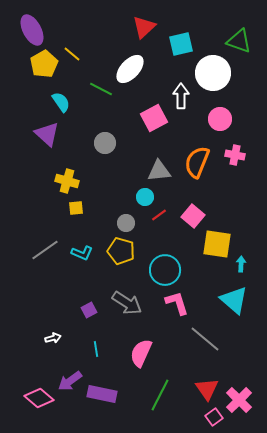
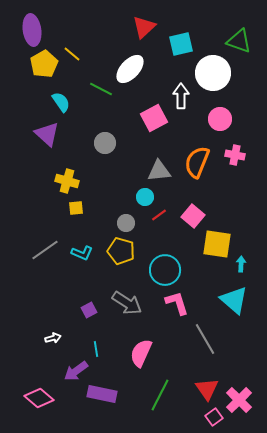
purple ellipse at (32, 30): rotated 20 degrees clockwise
gray line at (205, 339): rotated 20 degrees clockwise
purple arrow at (70, 381): moved 6 px right, 10 px up
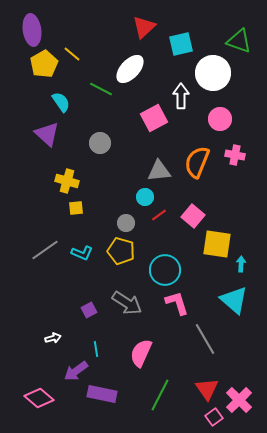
gray circle at (105, 143): moved 5 px left
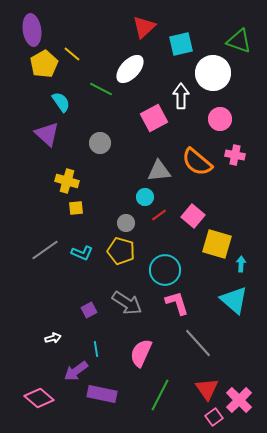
orange semicircle at (197, 162): rotated 72 degrees counterclockwise
yellow square at (217, 244): rotated 8 degrees clockwise
gray line at (205, 339): moved 7 px left, 4 px down; rotated 12 degrees counterclockwise
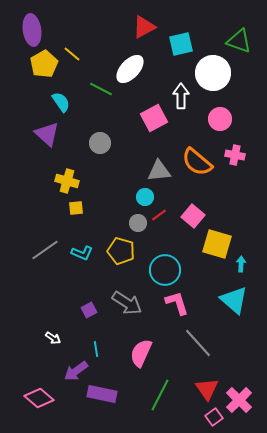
red triangle at (144, 27): rotated 15 degrees clockwise
gray circle at (126, 223): moved 12 px right
white arrow at (53, 338): rotated 49 degrees clockwise
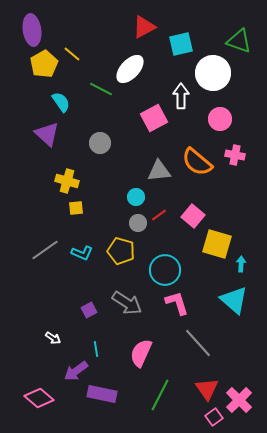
cyan circle at (145, 197): moved 9 px left
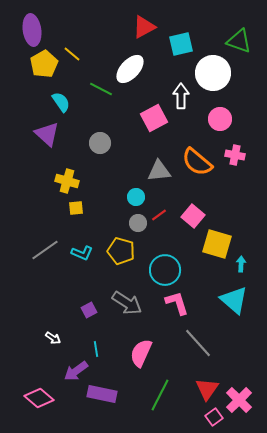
red triangle at (207, 389): rotated 10 degrees clockwise
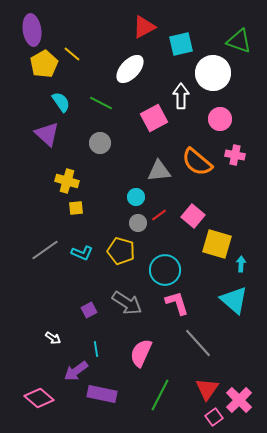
green line at (101, 89): moved 14 px down
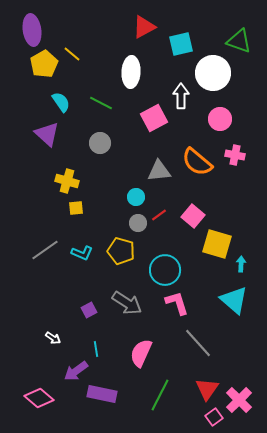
white ellipse at (130, 69): moved 1 px right, 3 px down; rotated 40 degrees counterclockwise
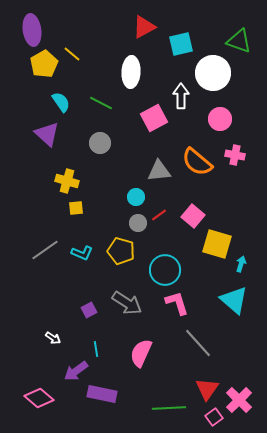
cyan arrow at (241, 264): rotated 14 degrees clockwise
green line at (160, 395): moved 9 px right, 13 px down; rotated 60 degrees clockwise
